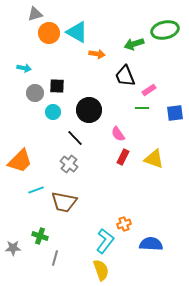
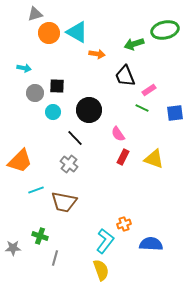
green line: rotated 24 degrees clockwise
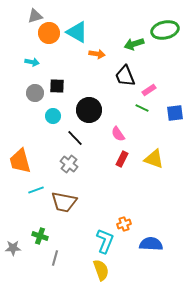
gray triangle: moved 2 px down
cyan arrow: moved 8 px right, 6 px up
cyan circle: moved 4 px down
red rectangle: moved 1 px left, 2 px down
orange trapezoid: rotated 120 degrees clockwise
cyan L-shape: rotated 15 degrees counterclockwise
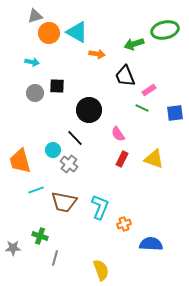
cyan circle: moved 34 px down
cyan L-shape: moved 5 px left, 34 px up
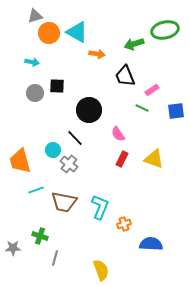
pink rectangle: moved 3 px right
blue square: moved 1 px right, 2 px up
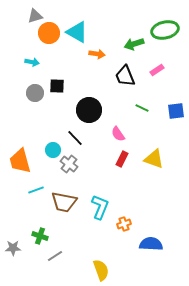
pink rectangle: moved 5 px right, 20 px up
gray line: moved 2 px up; rotated 42 degrees clockwise
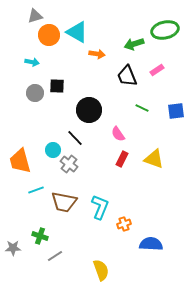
orange circle: moved 2 px down
black trapezoid: moved 2 px right
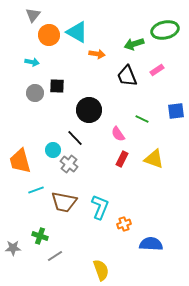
gray triangle: moved 2 px left, 1 px up; rotated 35 degrees counterclockwise
green line: moved 11 px down
